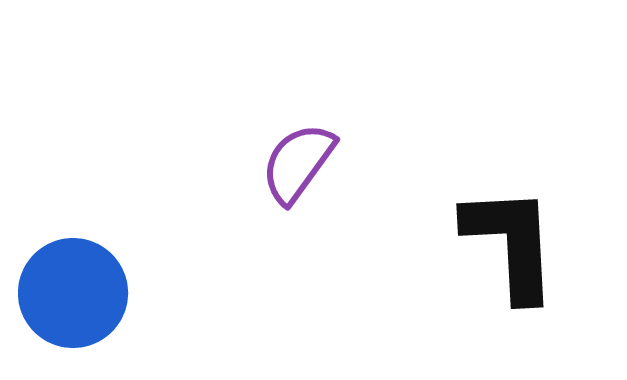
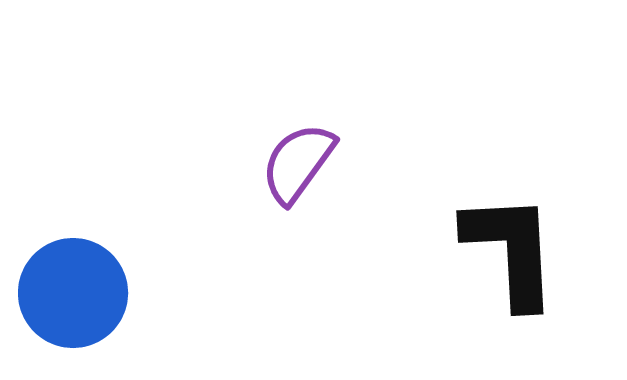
black L-shape: moved 7 px down
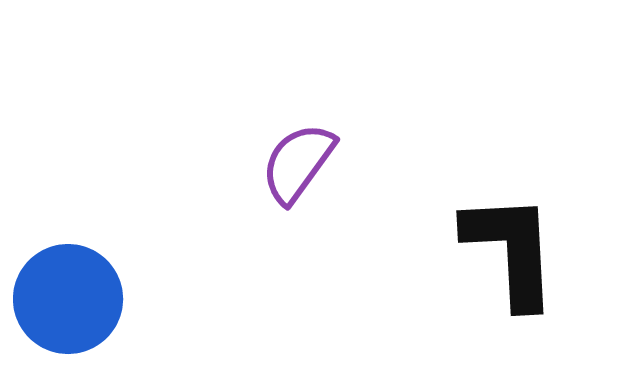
blue circle: moved 5 px left, 6 px down
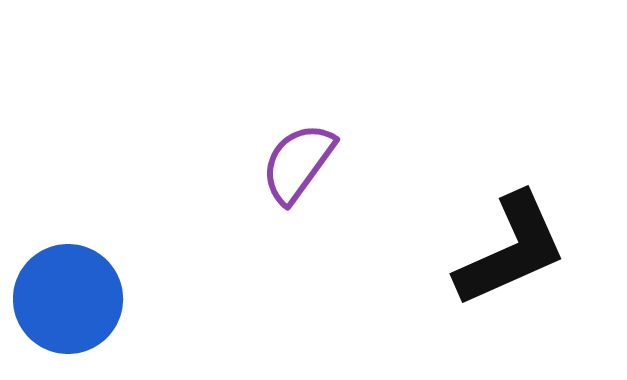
black L-shape: rotated 69 degrees clockwise
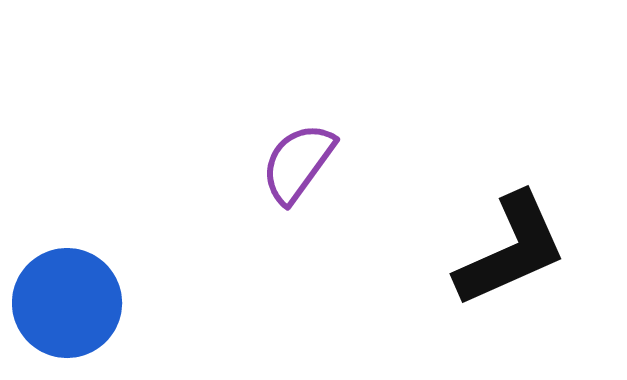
blue circle: moved 1 px left, 4 px down
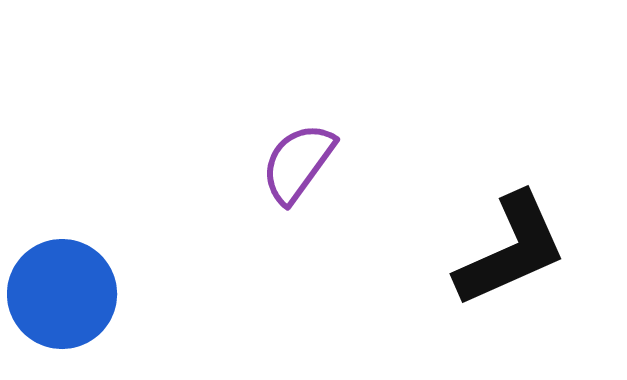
blue circle: moved 5 px left, 9 px up
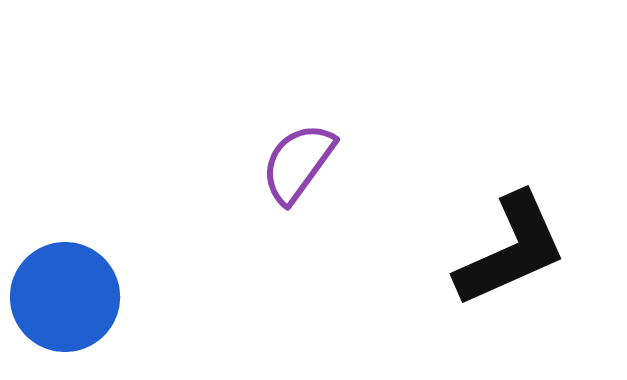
blue circle: moved 3 px right, 3 px down
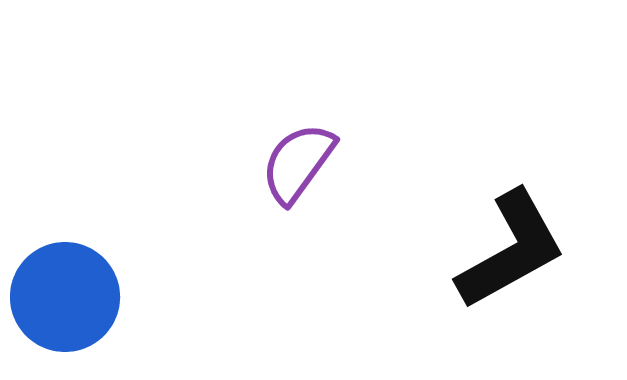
black L-shape: rotated 5 degrees counterclockwise
